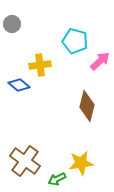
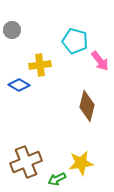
gray circle: moved 6 px down
pink arrow: rotated 95 degrees clockwise
blue diamond: rotated 10 degrees counterclockwise
brown cross: moved 1 px right, 1 px down; rotated 32 degrees clockwise
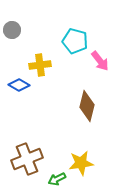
brown cross: moved 1 px right, 3 px up
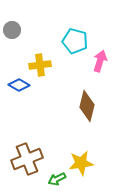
pink arrow: rotated 125 degrees counterclockwise
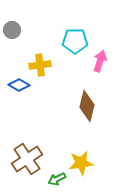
cyan pentagon: rotated 15 degrees counterclockwise
brown cross: rotated 12 degrees counterclockwise
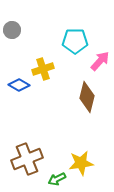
pink arrow: rotated 25 degrees clockwise
yellow cross: moved 3 px right, 4 px down; rotated 10 degrees counterclockwise
brown diamond: moved 9 px up
brown cross: rotated 12 degrees clockwise
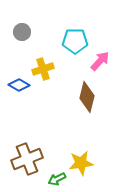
gray circle: moved 10 px right, 2 px down
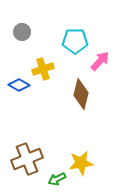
brown diamond: moved 6 px left, 3 px up
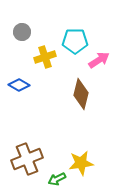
pink arrow: moved 1 px left, 1 px up; rotated 15 degrees clockwise
yellow cross: moved 2 px right, 12 px up
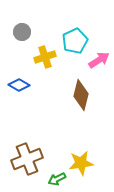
cyan pentagon: rotated 25 degrees counterclockwise
brown diamond: moved 1 px down
